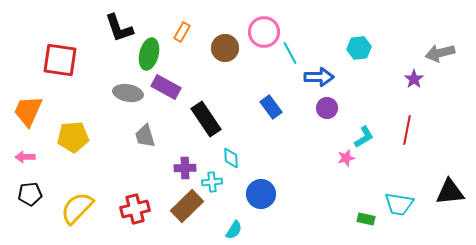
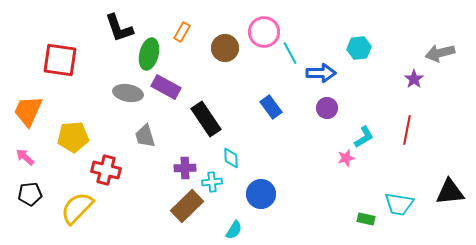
blue arrow: moved 2 px right, 4 px up
pink arrow: rotated 42 degrees clockwise
red cross: moved 29 px left, 39 px up; rotated 28 degrees clockwise
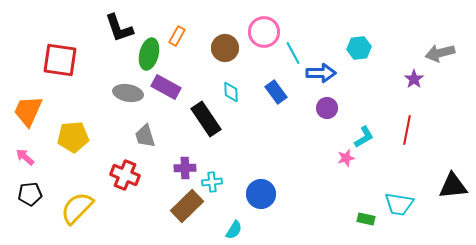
orange rectangle: moved 5 px left, 4 px down
cyan line: moved 3 px right
blue rectangle: moved 5 px right, 15 px up
cyan diamond: moved 66 px up
red cross: moved 19 px right, 5 px down; rotated 8 degrees clockwise
black triangle: moved 3 px right, 6 px up
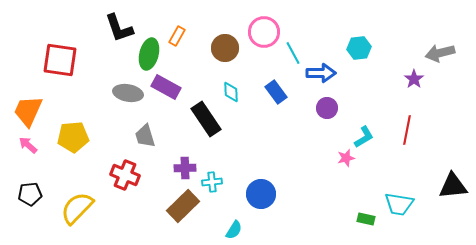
pink arrow: moved 3 px right, 12 px up
brown rectangle: moved 4 px left
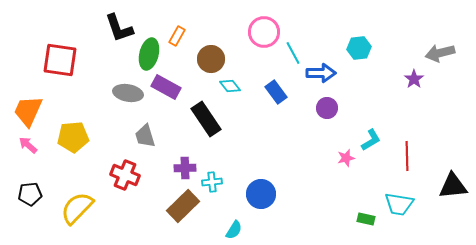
brown circle: moved 14 px left, 11 px down
cyan diamond: moved 1 px left, 6 px up; rotated 35 degrees counterclockwise
red line: moved 26 px down; rotated 12 degrees counterclockwise
cyan L-shape: moved 7 px right, 3 px down
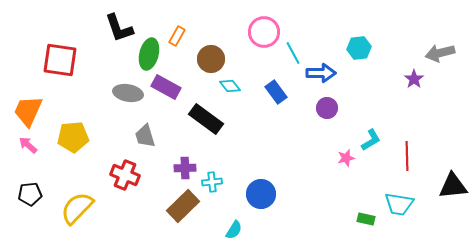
black rectangle: rotated 20 degrees counterclockwise
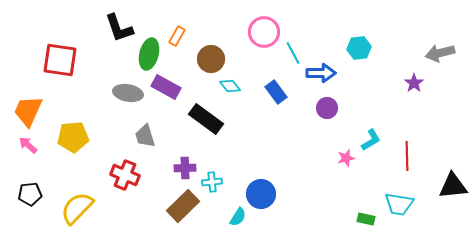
purple star: moved 4 px down
cyan semicircle: moved 4 px right, 13 px up
